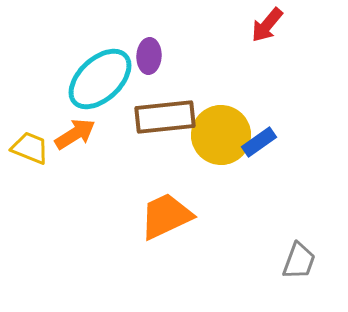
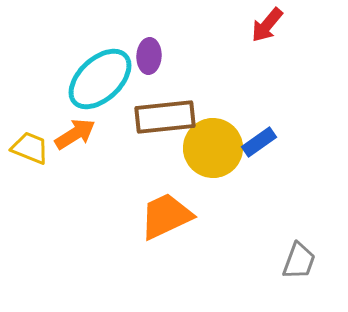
yellow circle: moved 8 px left, 13 px down
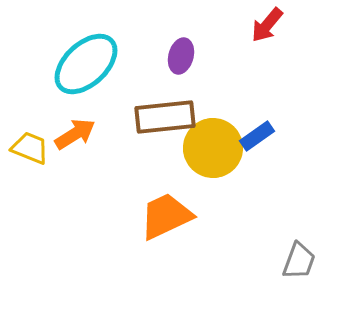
purple ellipse: moved 32 px right; rotated 12 degrees clockwise
cyan ellipse: moved 14 px left, 15 px up
blue rectangle: moved 2 px left, 6 px up
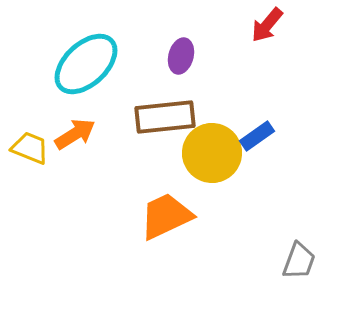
yellow circle: moved 1 px left, 5 px down
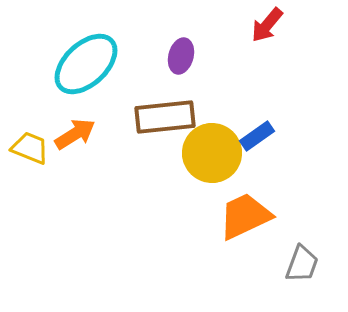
orange trapezoid: moved 79 px right
gray trapezoid: moved 3 px right, 3 px down
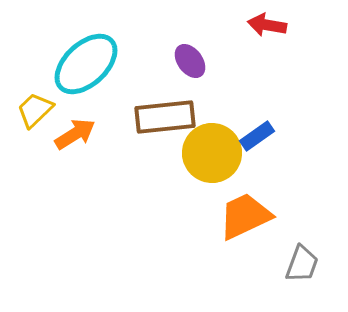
red arrow: rotated 60 degrees clockwise
purple ellipse: moved 9 px right, 5 px down; rotated 52 degrees counterclockwise
yellow trapezoid: moved 5 px right, 38 px up; rotated 66 degrees counterclockwise
